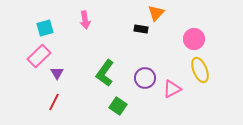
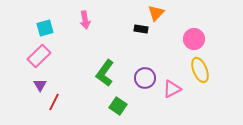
purple triangle: moved 17 px left, 12 px down
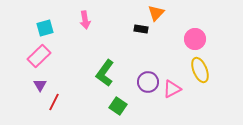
pink circle: moved 1 px right
purple circle: moved 3 px right, 4 px down
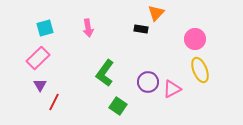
pink arrow: moved 3 px right, 8 px down
pink rectangle: moved 1 px left, 2 px down
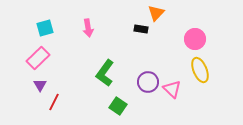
pink triangle: rotated 48 degrees counterclockwise
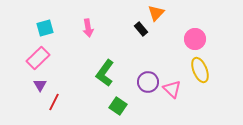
black rectangle: rotated 40 degrees clockwise
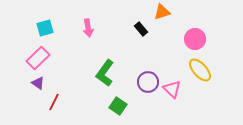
orange triangle: moved 6 px right, 1 px up; rotated 30 degrees clockwise
yellow ellipse: rotated 20 degrees counterclockwise
purple triangle: moved 2 px left, 2 px up; rotated 24 degrees counterclockwise
